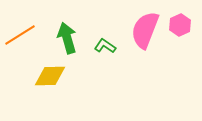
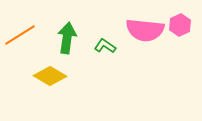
pink semicircle: rotated 105 degrees counterclockwise
green arrow: rotated 24 degrees clockwise
yellow diamond: rotated 32 degrees clockwise
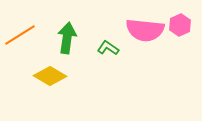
green L-shape: moved 3 px right, 2 px down
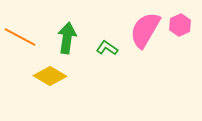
pink semicircle: rotated 114 degrees clockwise
orange line: moved 2 px down; rotated 60 degrees clockwise
green L-shape: moved 1 px left
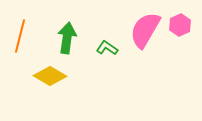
orange line: moved 1 px up; rotated 76 degrees clockwise
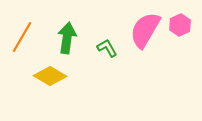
orange line: moved 2 px right, 1 px down; rotated 16 degrees clockwise
green L-shape: rotated 25 degrees clockwise
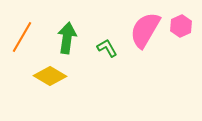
pink hexagon: moved 1 px right, 1 px down
